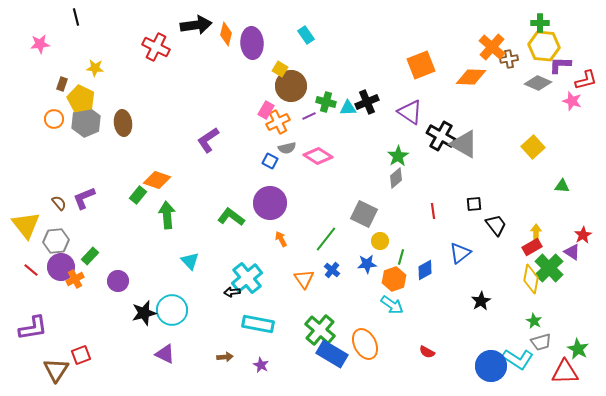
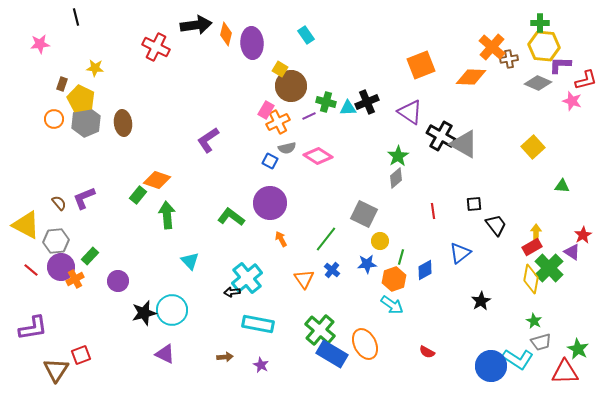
yellow triangle at (26, 225): rotated 24 degrees counterclockwise
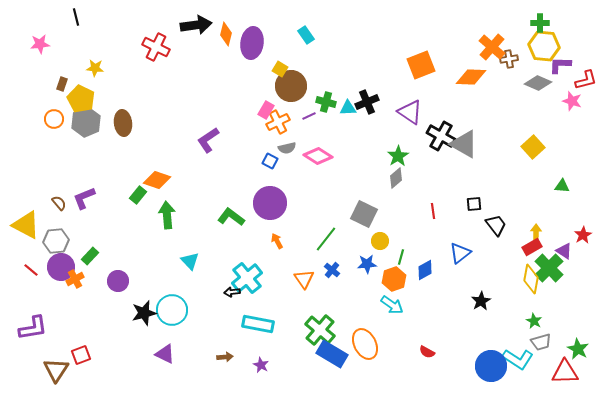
purple ellipse at (252, 43): rotated 12 degrees clockwise
orange arrow at (281, 239): moved 4 px left, 2 px down
purple triangle at (572, 252): moved 8 px left, 1 px up
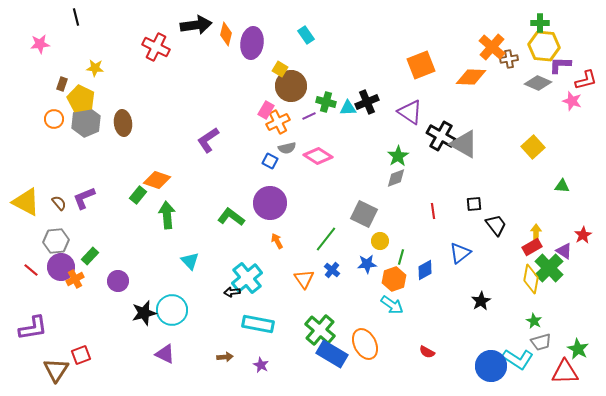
gray diamond at (396, 178): rotated 20 degrees clockwise
yellow triangle at (26, 225): moved 23 px up
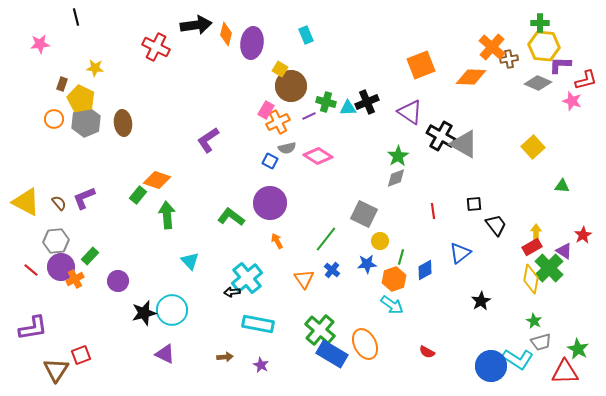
cyan rectangle at (306, 35): rotated 12 degrees clockwise
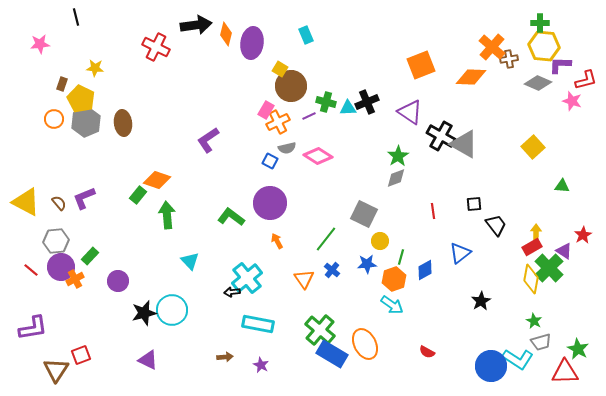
purple triangle at (165, 354): moved 17 px left, 6 px down
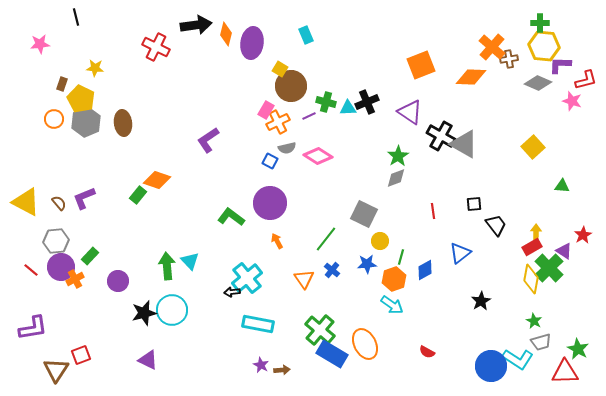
green arrow at (167, 215): moved 51 px down
brown arrow at (225, 357): moved 57 px right, 13 px down
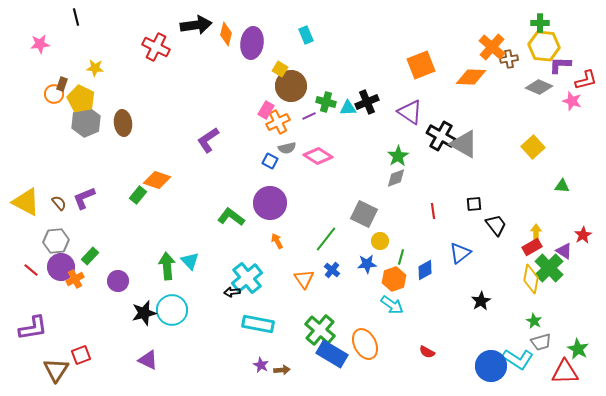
gray diamond at (538, 83): moved 1 px right, 4 px down
orange circle at (54, 119): moved 25 px up
